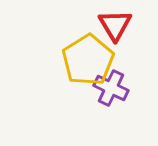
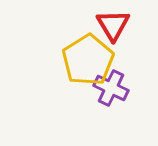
red triangle: moved 2 px left
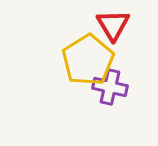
purple cross: moved 1 px left, 1 px up; rotated 12 degrees counterclockwise
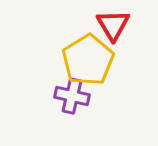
purple cross: moved 38 px left, 9 px down
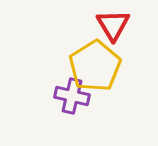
yellow pentagon: moved 7 px right, 6 px down
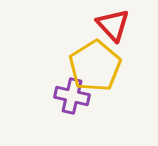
red triangle: rotated 12 degrees counterclockwise
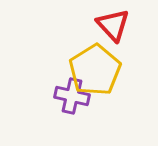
yellow pentagon: moved 4 px down
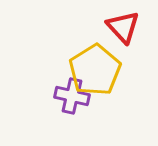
red triangle: moved 10 px right, 2 px down
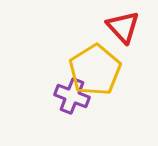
purple cross: rotated 8 degrees clockwise
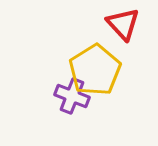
red triangle: moved 3 px up
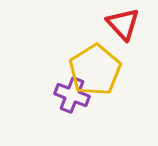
purple cross: moved 1 px up
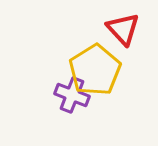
red triangle: moved 5 px down
